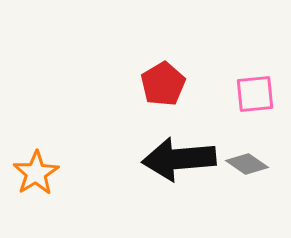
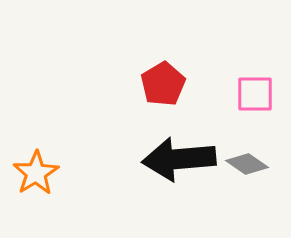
pink square: rotated 6 degrees clockwise
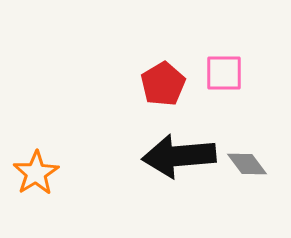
pink square: moved 31 px left, 21 px up
black arrow: moved 3 px up
gray diamond: rotated 18 degrees clockwise
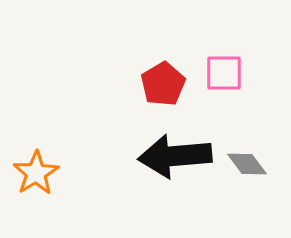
black arrow: moved 4 px left
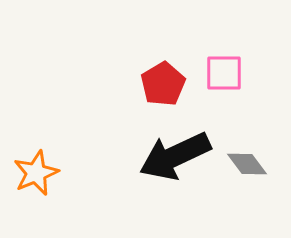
black arrow: rotated 20 degrees counterclockwise
orange star: rotated 9 degrees clockwise
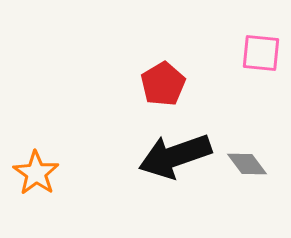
pink square: moved 37 px right, 20 px up; rotated 6 degrees clockwise
black arrow: rotated 6 degrees clockwise
orange star: rotated 15 degrees counterclockwise
